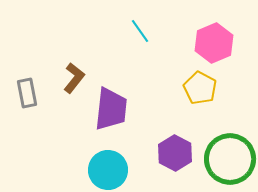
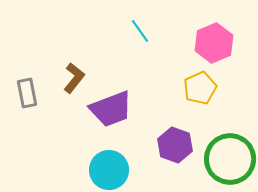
yellow pentagon: rotated 20 degrees clockwise
purple trapezoid: rotated 63 degrees clockwise
purple hexagon: moved 8 px up; rotated 8 degrees counterclockwise
cyan circle: moved 1 px right
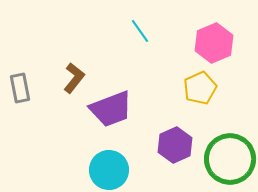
gray rectangle: moved 7 px left, 5 px up
purple hexagon: rotated 16 degrees clockwise
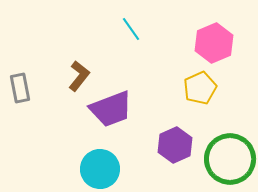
cyan line: moved 9 px left, 2 px up
brown L-shape: moved 5 px right, 2 px up
cyan circle: moved 9 px left, 1 px up
